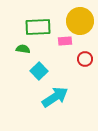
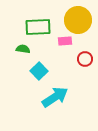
yellow circle: moved 2 px left, 1 px up
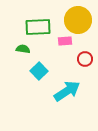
cyan arrow: moved 12 px right, 6 px up
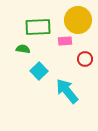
cyan arrow: rotated 96 degrees counterclockwise
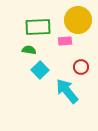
green semicircle: moved 6 px right, 1 px down
red circle: moved 4 px left, 8 px down
cyan square: moved 1 px right, 1 px up
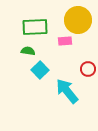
green rectangle: moved 3 px left
green semicircle: moved 1 px left, 1 px down
red circle: moved 7 px right, 2 px down
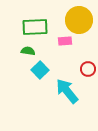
yellow circle: moved 1 px right
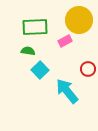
pink rectangle: rotated 24 degrees counterclockwise
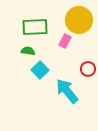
pink rectangle: rotated 32 degrees counterclockwise
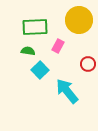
pink rectangle: moved 7 px left, 5 px down
red circle: moved 5 px up
